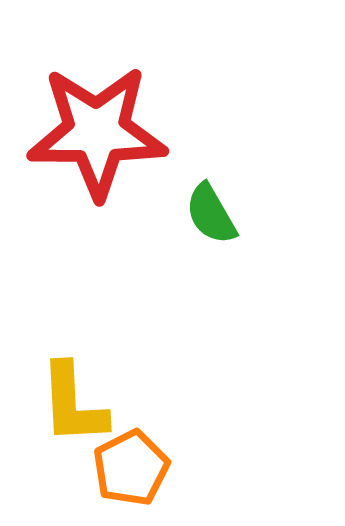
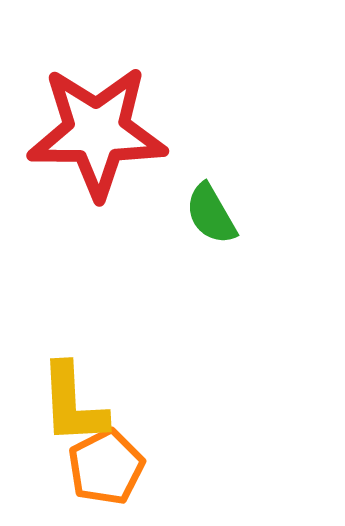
orange pentagon: moved 25 px left, 1 px up
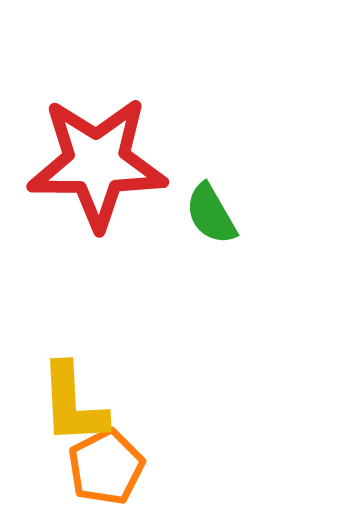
red star: moved 31 px down
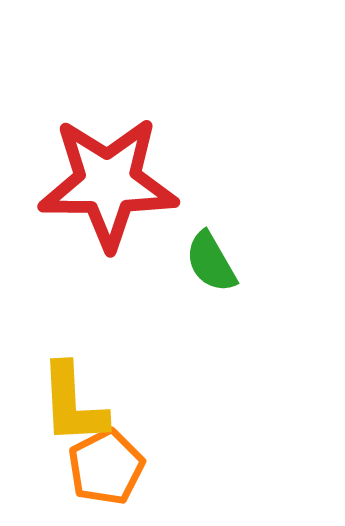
red star: moved 11 px right, 20 px down
green semicircle: moved 48 px down
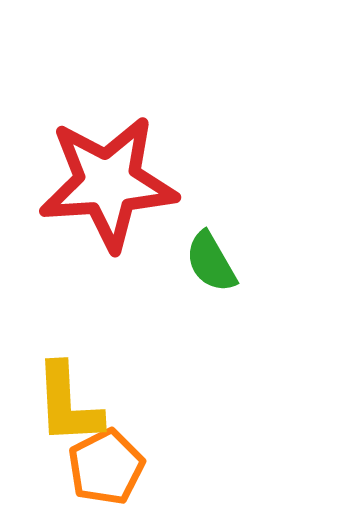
red star: rotated 4 degrees counterclockwise
yellow L-shape: moved 5 px left
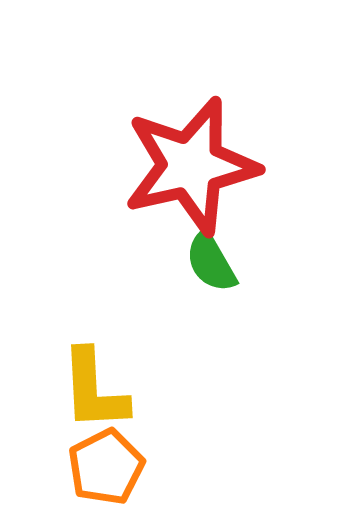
red star: moved 83 px right, 17 px up; rotated 9 degrees counterclockwise
yellow L-shape: moved 26 px right, 14 px up
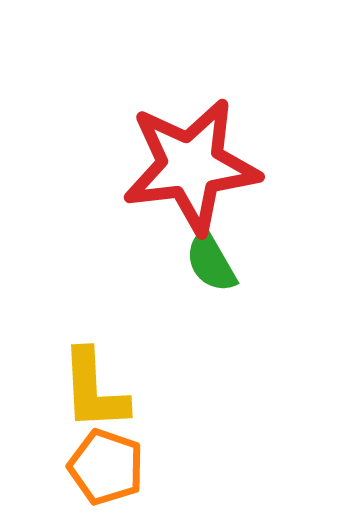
red star: rotated 6 degrees clockwise
orange pentagon: rotated 26 degrees counterclockwise
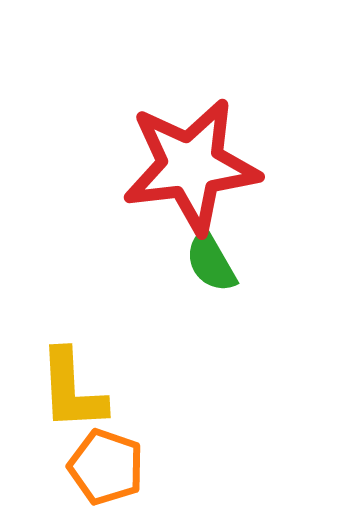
yellow L-shape: moved 22 px left
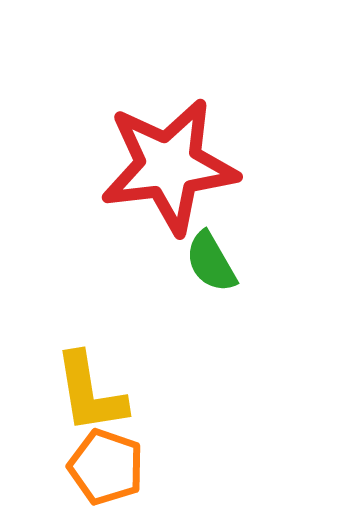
red star: moved 22 px left
yellow L-shape: moved 18 px right, 3 px down; rotated 6 degrees counterclockwise
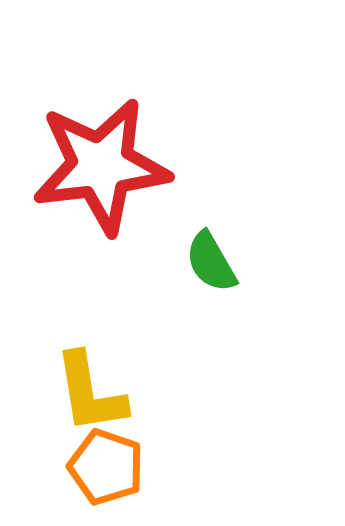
red star: moved 68 px left
